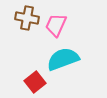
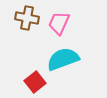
pink trapezoid: moved 3 px right, 2 px up
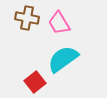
pink trapezoid: rotated 55 degrees counterclockwise
cyan semicircle: rotated 16 degrees counterclockwise
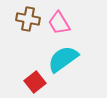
brown cross: moved 1 px right, 1 px down
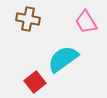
pink trapezoid: moved 27 px right, 1 px up
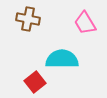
pink trapezoid: moved 1 px left, 1 px down
cyan semicircle: moved 1 px left; rotated 36 degrees clockwise
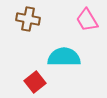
pink trapezoid: moved 2 px right, 3 px up
cyan semicircle: moved 2 px right, 2 px up
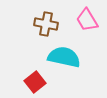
brown cross: moved 18 px right, 5 px down
cyan semicircle: rotated 12 degrees clockwise
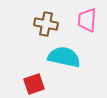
pink trapezoid: rotated 35 degrees clockwise
red square: moved 1 px left, 2 px down; rotated 20 degrees clockwise
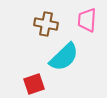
cyan semicircle: rotated 124 degrees clockwise
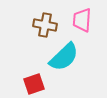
pink trapezoid: moved 5 px left
brown cross: moved 1 px left, 1 px down
